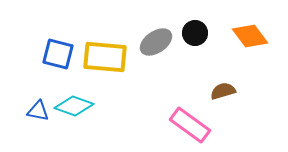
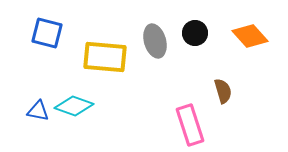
orange diamond: rotated 6 degrees counterclockwise
gray ellipse: moved 1 px left, 1 px up; rotated 72 degrees counterclockwise
blue square: moved 11 px left, 21 px up
brown semicircle: rotated 90 degrees clockwise
pink rectangle: rotated 36 degrees clockwise
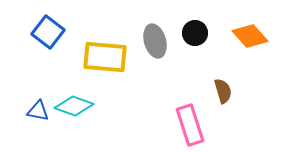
blue square: moved 1 px right, 1 px up; rotated 24 degrees clockwise
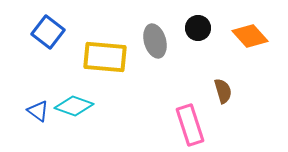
black circle: moved 3 px right, 5 px up
blue triangle: rotated 25 degrees clockwise
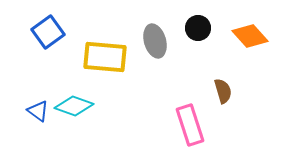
blue square: rotated 16 degrees clockwise
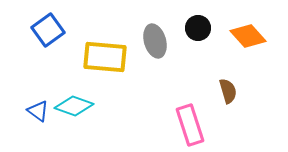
blue square: moved 2 px up
orange diamond: moved 2 px left
brown semicircle: moved 5 px right
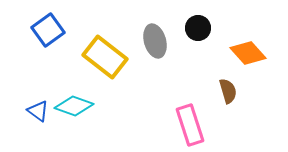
orange diamond: moved 17 px down
yellow rectangle: rotated 33 degrees clockwise
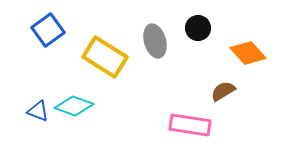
yellow rectangle: rotated 6 degrees counterclockwise
brown semicircle: moved 5 px left; rotated 105 degrees counterclockwise
blue triangle: rotated 15 degrees counterclockwise
pink rectangle: rotated 63 degrees counterclockwise
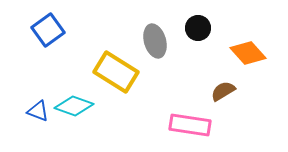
yellow rectangle: moved 11 px right, 15 px down
